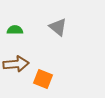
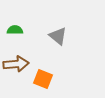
gray triangle: moved 9 px down
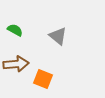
green semicircle: rotated 28 degrees clockwise
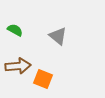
brown arrow: moved 2 px right, 2 px down
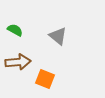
brown arrow: moved 4 px up
orange square: moved 2 px right
